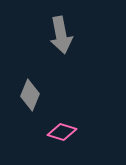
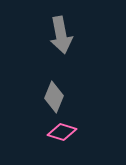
gray diamond: moved 24 px right, 2 px down
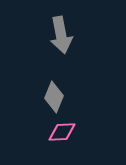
pink diamond: rotated 20 degrees counterclockwise
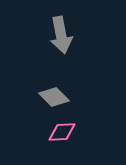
gray diamond: rotated 68 degrees counterclockwise
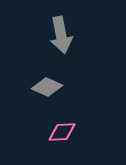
gray diamond: moved 7 px left, 10 px up; rotated 20 degrees counterclockwise
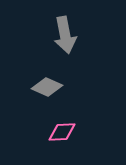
gray arrow: moved 4 px right
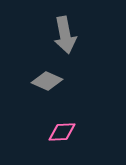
gray diamond: moved 6 px up
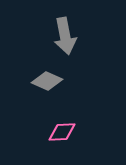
gray arrow: moved 1 px down
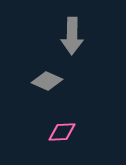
gray arrow: moved 7 px right; rotated 12 degrees clockwise
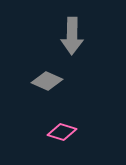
pink diamond: rotated 20 degrees clockwise
